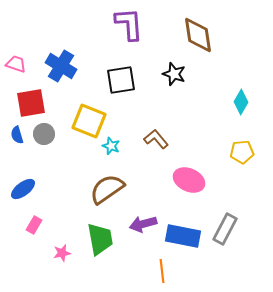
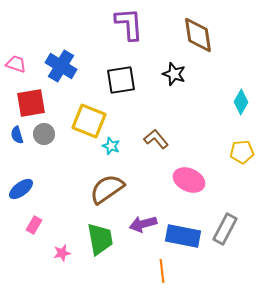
blue ellipse: moved 2 px left
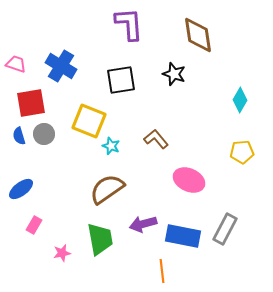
cyan diamond: moved 1 px left, 2 px up
blue semicircle: moved 2 px right, 1 px down
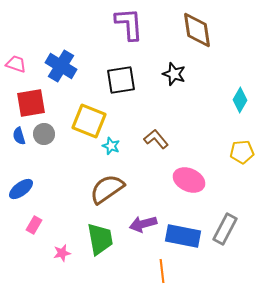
brown diamond: moved 1 px left, 5 px up
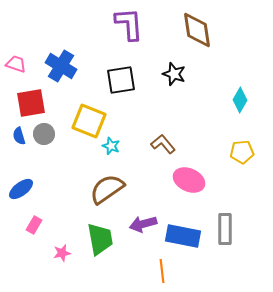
brown L-shape: moved 7 px right, 5 px down
gray rectangle: rotated 28 degrees counterclockwise
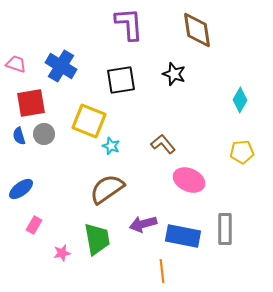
green trapezoid: moved 3 px left
